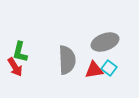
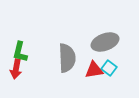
gray semicircle: moved 2 px up
red arrow: moved 1 px right, 2 px down; rotated 42 degrees clockwise
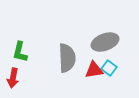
red arrow: moved 3 px left, 9 px down
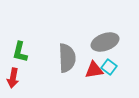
cyan square: moved 1 px up
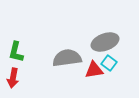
green L-shape: moved 4 px left
gray semicircle: rotated 96 degrees counterclockwise
cyan square: moved 4 px up
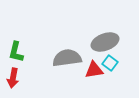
cyan square: moved 1 px right
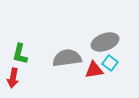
green L-shape: moved 4 px right, 2 px down
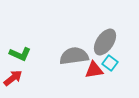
gray ellipse: rotated 36 degrees counterclockwise
green L-shape: rotated 80 degrees counterclockwise
gray semicircle: moved 7 px right, 2 px up
red arrow: rotated 138 degrees counterclockwise
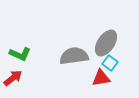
gray ellipse: moved 1 px right, 1 px down
red triangle: moved 7 px right, 8 px down
